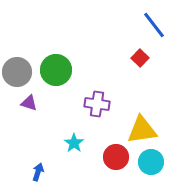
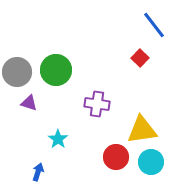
cyan star: moved 16 px left, 4 px up
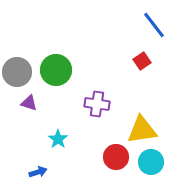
red square: moved 2 px right, 3 px down; rotated 12 degrees clockwise
blue arrow: rotated 54 degrees clockwise
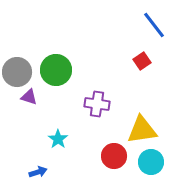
purple triangle: moved 6 px up
red circle: moved 2 px left, 1 px up
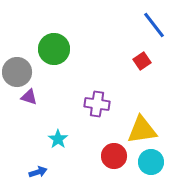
green circle: moved 2 px left, 21 px up
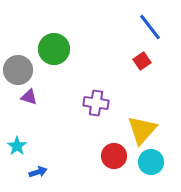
blue line: moved 4 px left, 2 px down
gray circle: moved 1 px right, 2 px up
purple cross: moved 1 px left, 1 px up
yellow triangle: rotated 40 degrees counterclockwise
cyan star: moved 41 px left, 7 px down
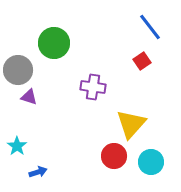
green circle: moved 6 px up
purple cross: moved 3 px left, 16 px up
yellow triangle: moved 11 px left, 6 px up
